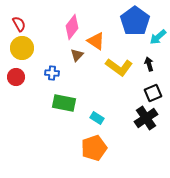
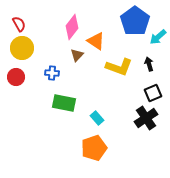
yellow L-shape: rotated 16 degrees counterclockwise
cyan rectangle: rotated 16 degrees clockwise
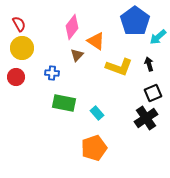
cyan rectangle: moved 5 px up
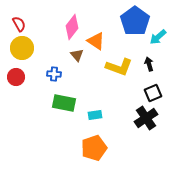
brown triangle: rotated 24 degrees counterclockwise
blue cross: moved 2 px right, 1 px down
cyan rectangle: moved 2 px left, 2 px down; rotated 56 degrees counterclockwise
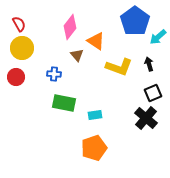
pink diamond: moved 2 px left
black cross: rotated 15 degrees counterclockwise
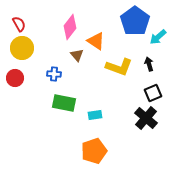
red circle: moved 1 px left, 1 px down
orange pentagon: moved 3 px down
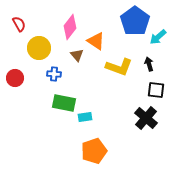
yellow circle: moved 17 px right
black square: moved 3 px right, 3 px up; rotated 30 degrees clockwise
cyan rectangle: moved 10 px left, 2 px down
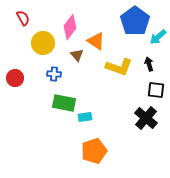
red semicircle: moved 4 px right, 6 px up
yellow circle: moved 4 px right, 5 px up
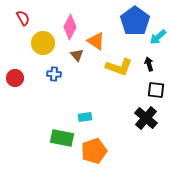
pink diamond: rotated 10 degrees counterclockwise
green rectangle: moved 2 px left, 35 px down
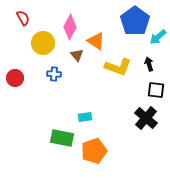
yellow L-shape: moved 1 px left
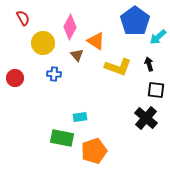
cyan rectangle: moved 5 px left
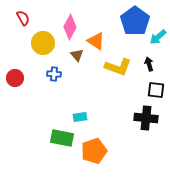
black cross: rotated 35 degrees counterclockwise
